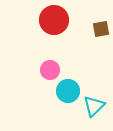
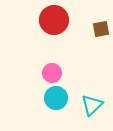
pink circle: moved 2 px right, 3 px down
cyan circle: moved 12 px left, 7 px down
cyan triangle: moved 2 px left, 1 px up
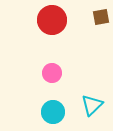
red circle: moved 2 px left
brown square: moved 12 px up
cyan circle: moved 3 px left, 14 px down
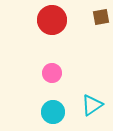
cyan triangle: rotated 10 degrees clockwise
